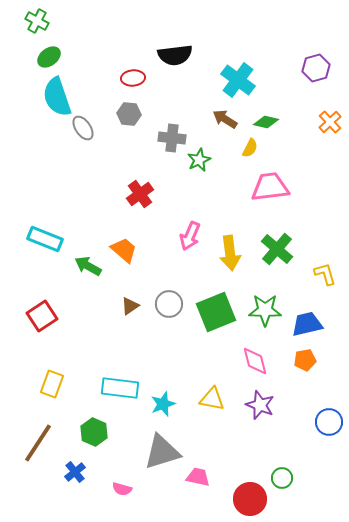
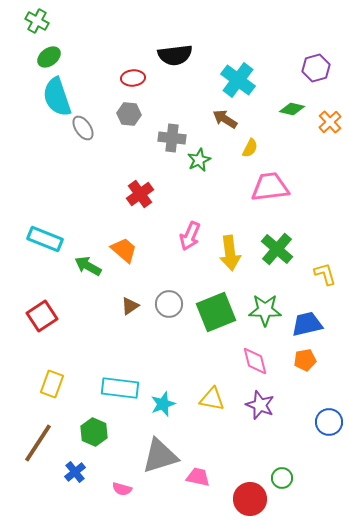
green diamond at (266, 122): moved 26 px right, 13 px up
gray triangle at (162, 452): moved 2 px left, 4 px down
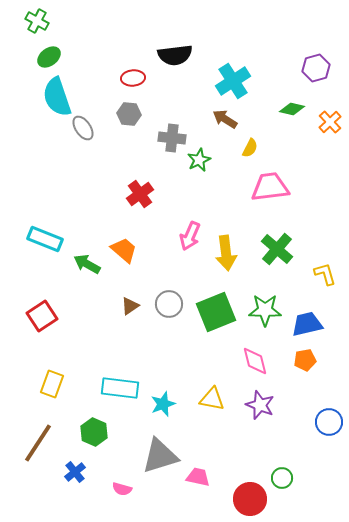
cyan cross at (238, 80): moved 5 px left, 1 px down; rotated 20 degrees clockwise
yellow arrow at (230, 253): moved 4 px left
green arrow at (88, 266): moved 1 px left, 2 px up
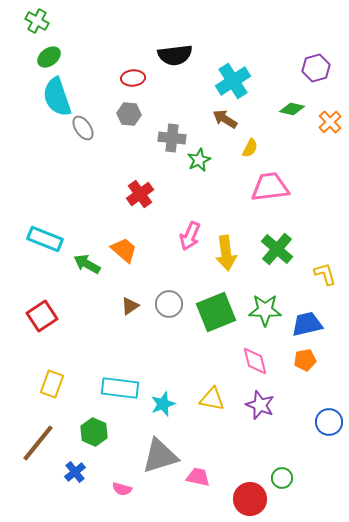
brown line at (38, 443): rotated 6 degrees clockwise
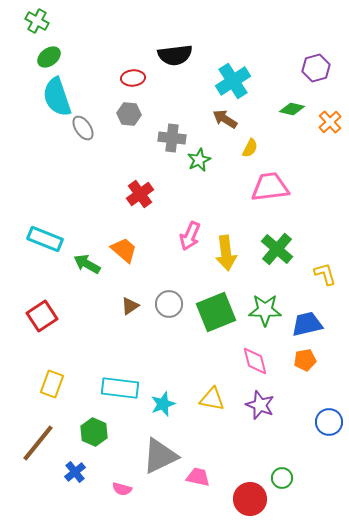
gray triangle at (160, 456): rotated 9 degrees counterclockwise
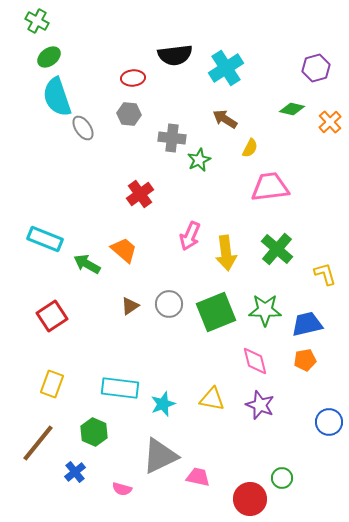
cyan cross at (233, 81): moved 7 px left, 13 px up
red square at (42, 316): moved 10 px right
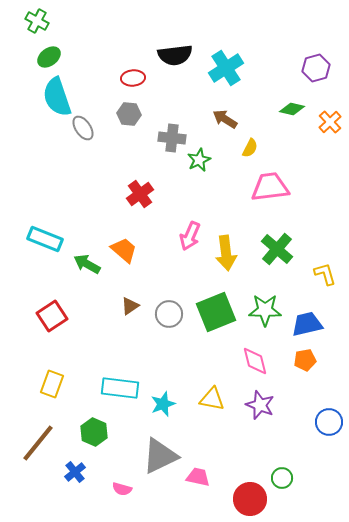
gray circle at (169, 304): moved 10 px down
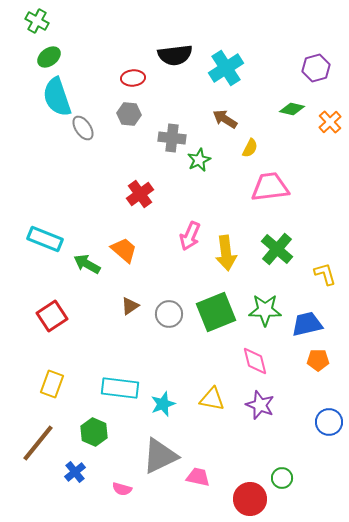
orange pentagon at (305, 360): moved 13 px right; rotated 10 degrees clockwise
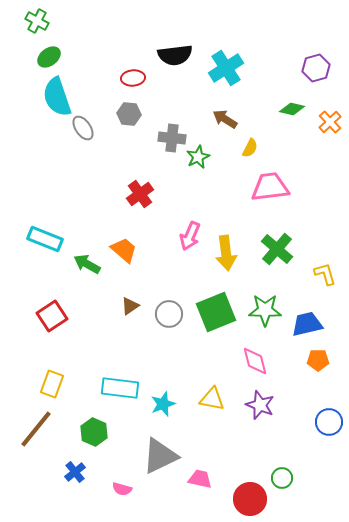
green star at (199, 160): moved 1 px left, 3 px up
brown line at (38, 443): moved 2 px left, 14 px up
pink trapezoid at (198, 477): moved 2 px right, 2 px down
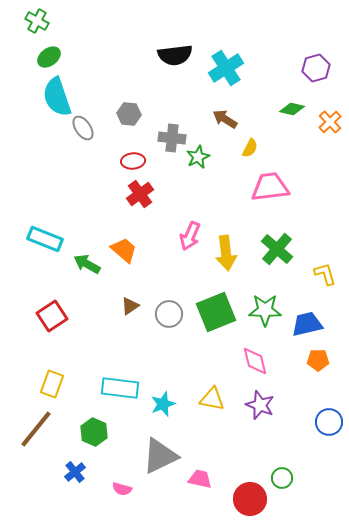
red ellipse at (133, 78): moved 83 px down
